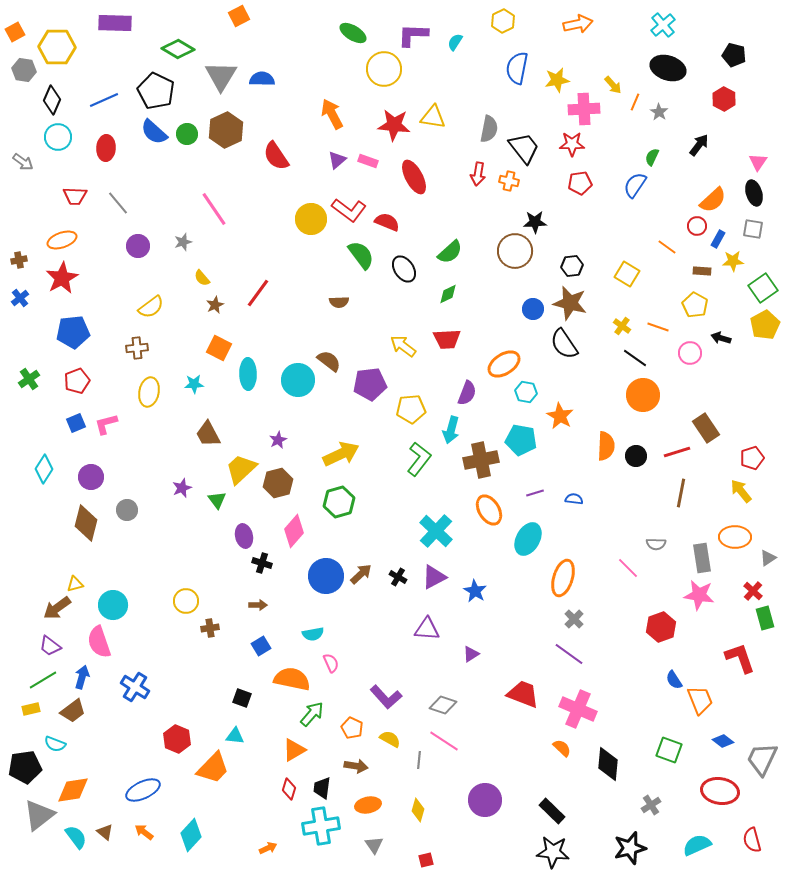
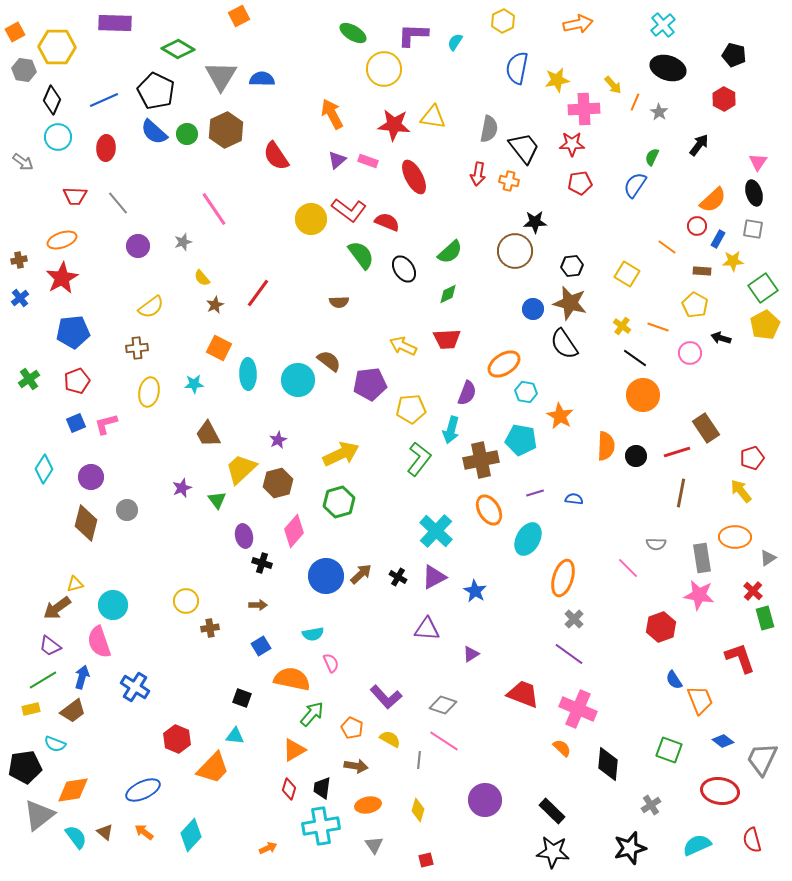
yellow arrow at (403, 346): rotated 12 degrees counterclockwise
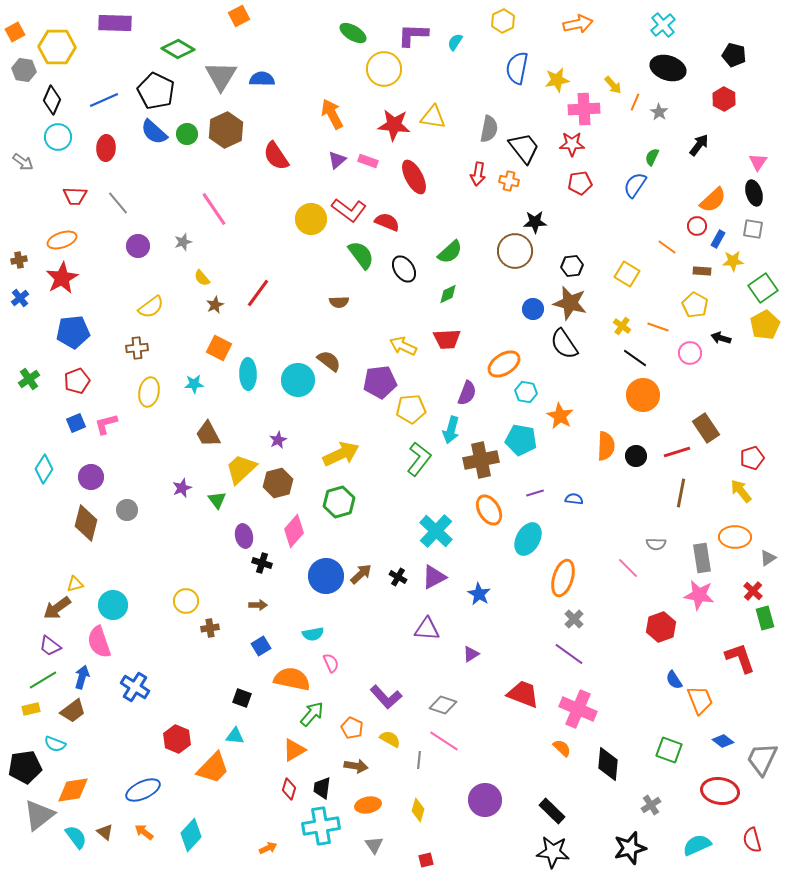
purple pentagon at (370, 384): moved 10 px right, 2 px up
blue star at (475, 591): moved 4 px right, 3 px down
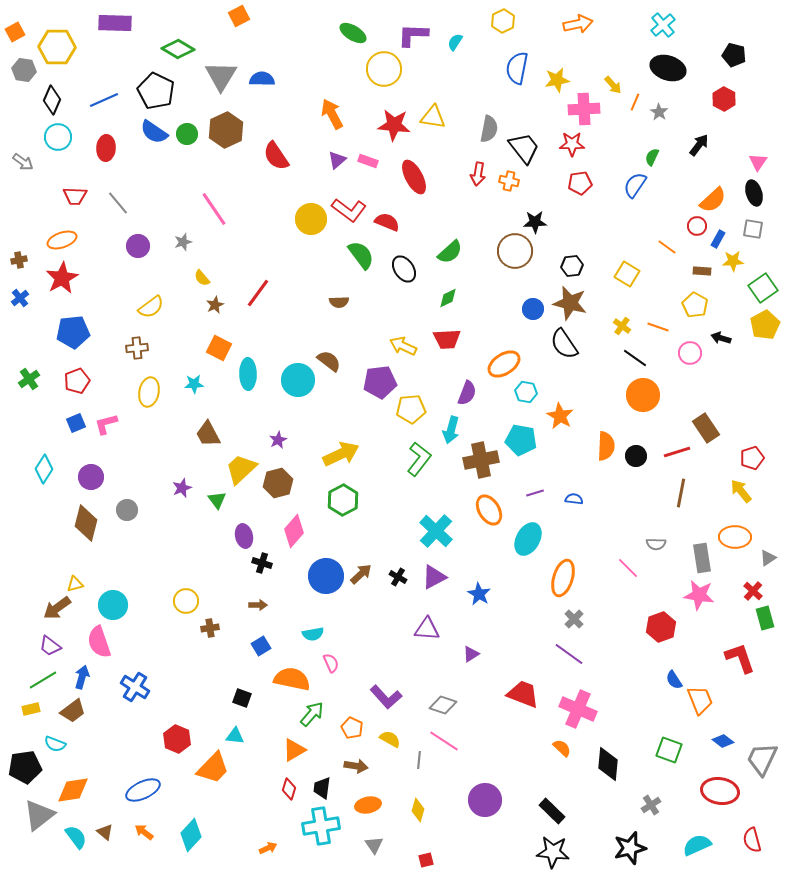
blue semicircle at (154, 132): rotated 8 degrees counterclockwise
green diamond at (448, 294): moved 4 px down
green hexagon at (339, 502): moved 4 px right, 2 px up; rotated 12 degrees counterclockwise
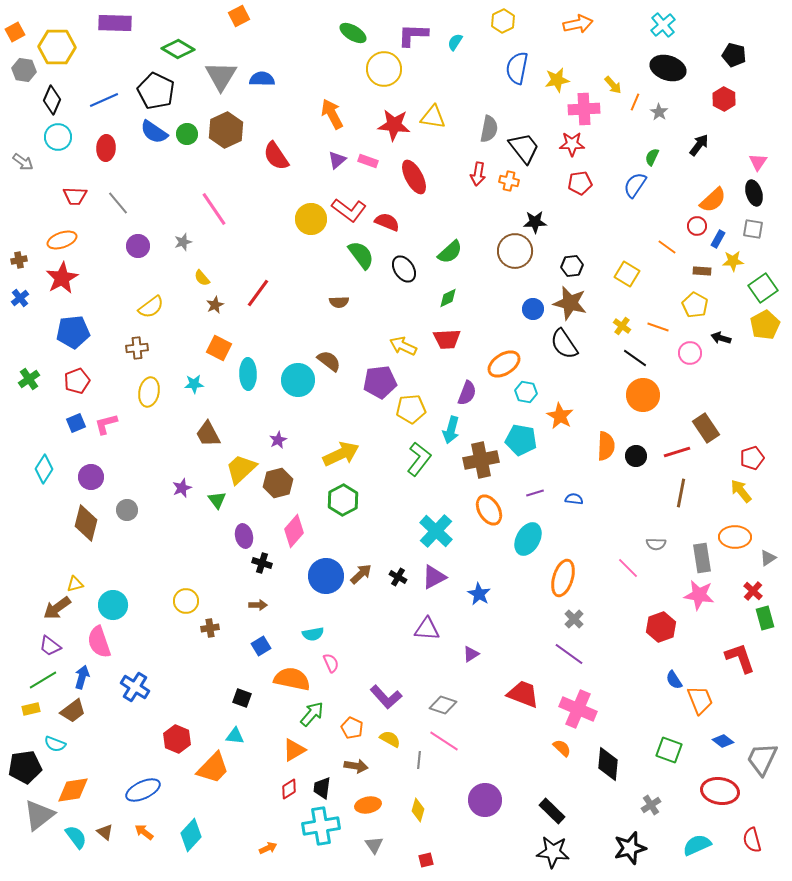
red diamond at (289, 789): rotated 40 degrees clockwise
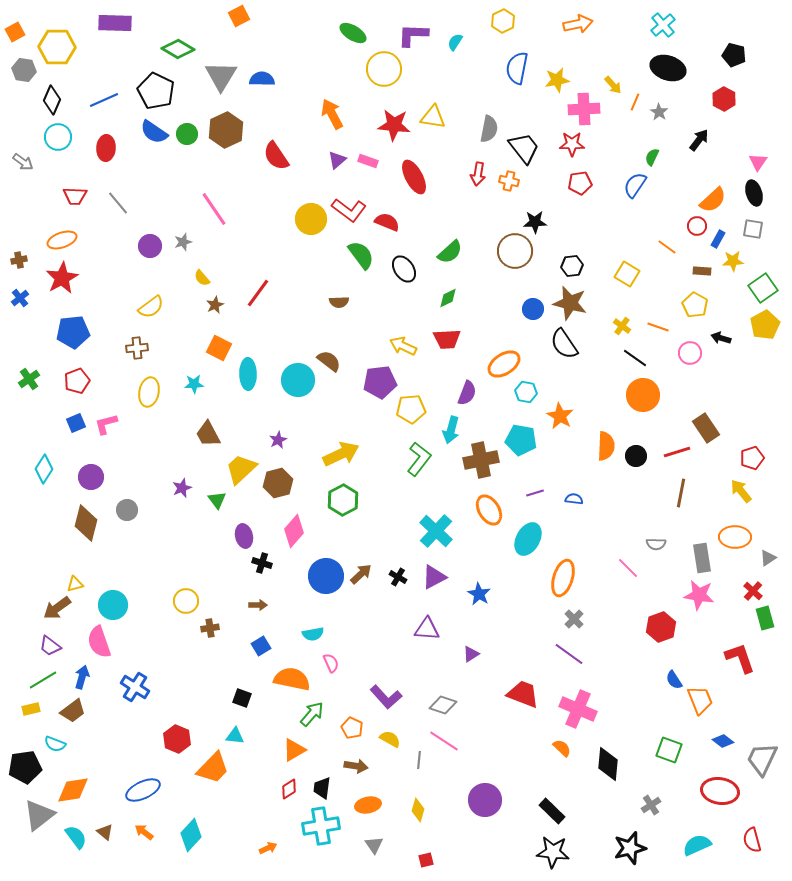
black arrow at (699, 145): moved 5 px up
purple circle at (138, 246): moved 12 px right
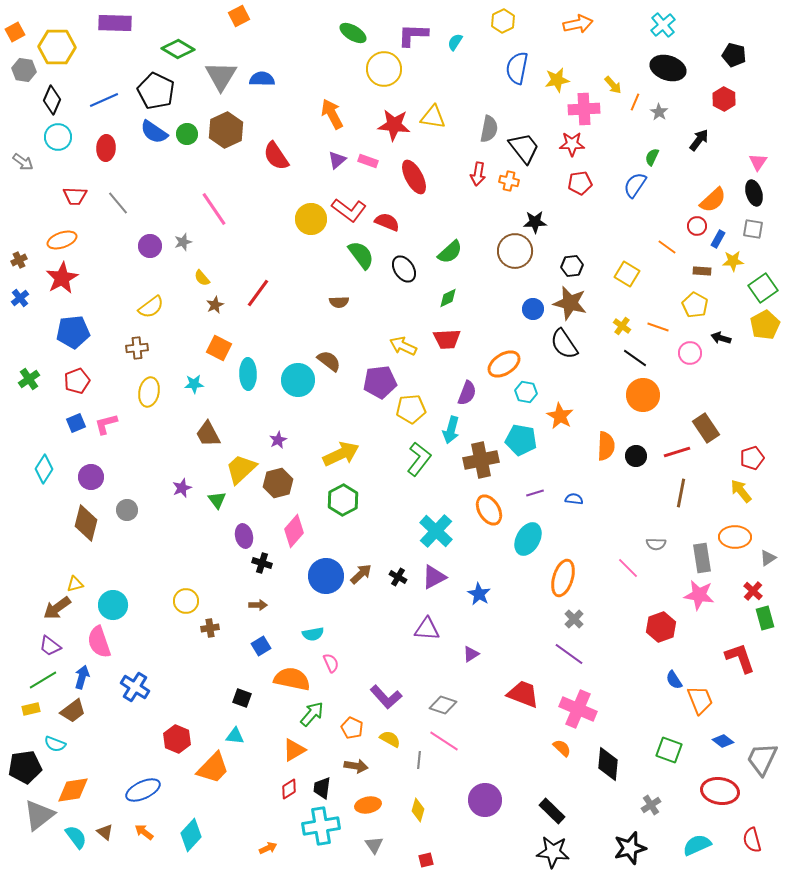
brown cross at (19, 260): rotated 14 degrees counterclockwise
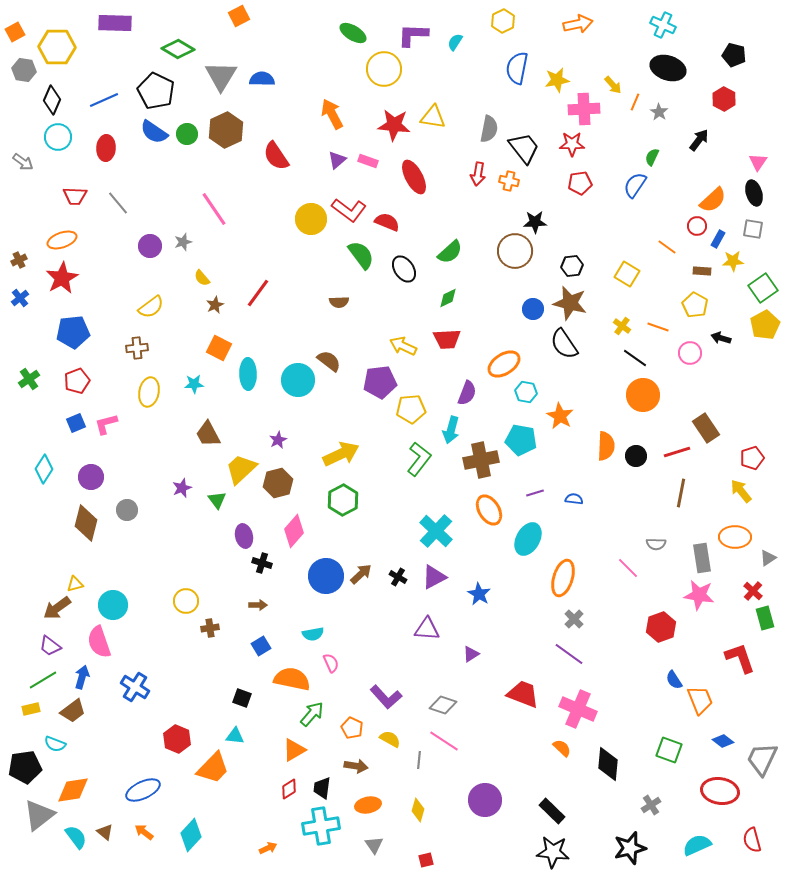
cyan cross at (663, 25): rotated 25 degrees counterclockwise
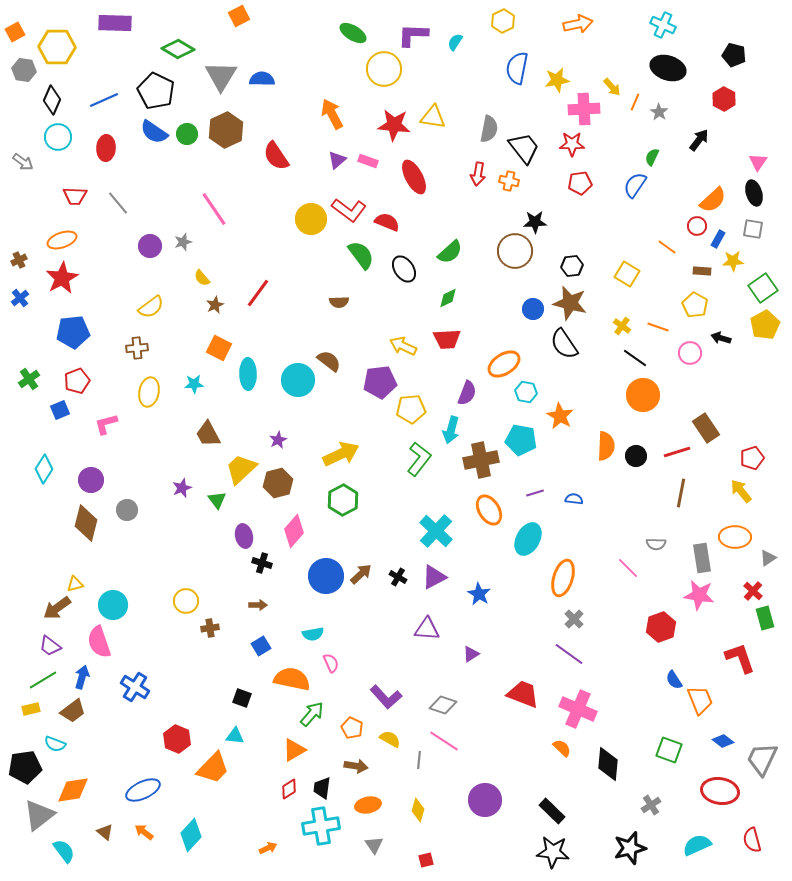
yellow arrow at (613, 85): moved 1 px left, 2 px down
blue square at (76, 423): moved 16 px left, 13 px up
purple circle at (91, 477): moved 3 px down
cyan semicircle at (76, 837): moved 12 px left, 14 px down
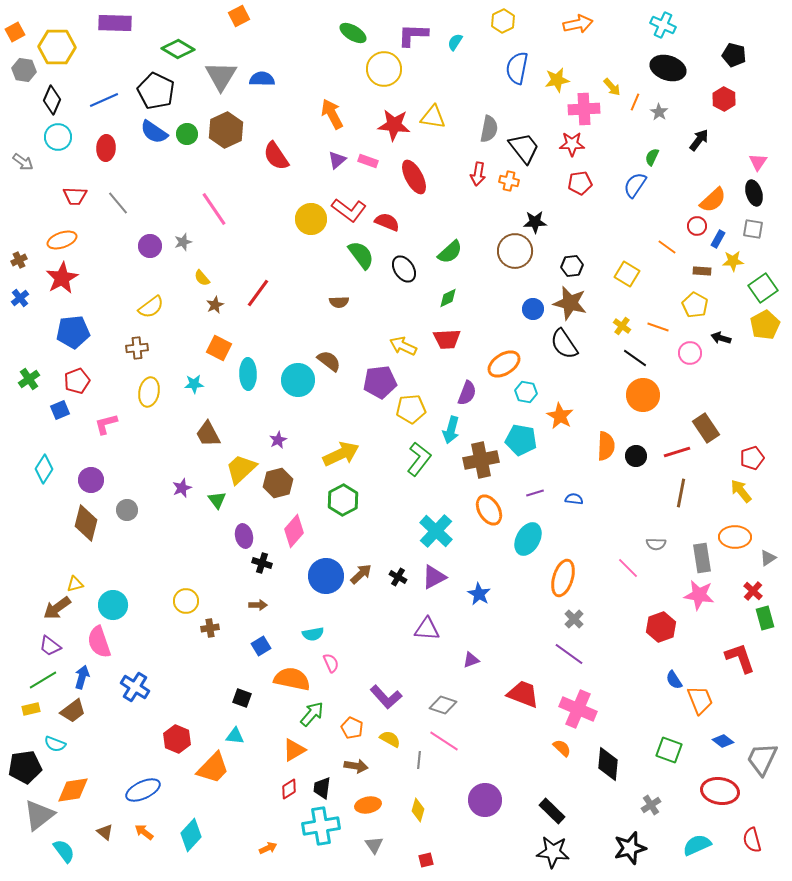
purple triangle at (471, 654): moved 6 px down; rotated 12 degrees clockwise
